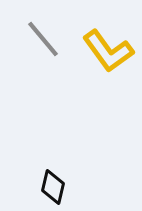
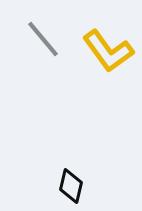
black diamond: moved 18 px right, 1 px up
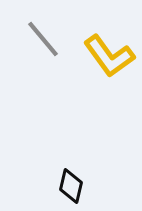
yellow L-shape: moved 1 px right, 5 px down
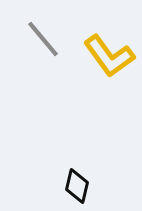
black diamond: moved 6 px right
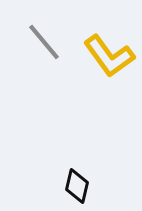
gray line: moved 1 px right, 3 px down
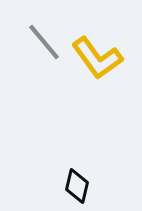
yellow L-shape: moved 12 px left, 2 px down
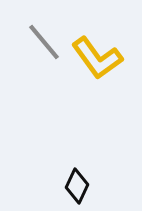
black diamond: rotated 12 degrees clockwise
